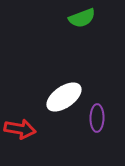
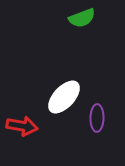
white ellipse: rotated 12 degrees counterclockwise
red arrow: moved 2 px right, 3 px up
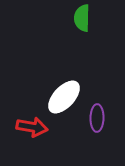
green semicircle: rotated 112 degrees clockwise
red arrow: moved 10 px right, 1 px down
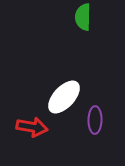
green semicircle: moved 1 px right, 1 px up
purple ellipse: moved 2 px left, 2 px down
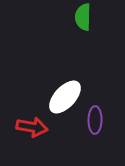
white ellipse: moved 1 px right
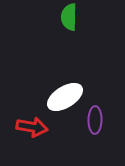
green semicircle: moved 14 px left
white ellipse: rotated 15 degrees clockwise
